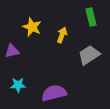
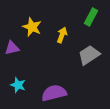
green rectangle: rotated 42 degrees clockwise
purple triangle: moved 3 px up
cyan star: rotated 21 degrees clockwise
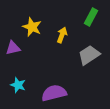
purple triangle: moved 1 px right
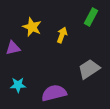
gray trapezoid: moved 14 px down
cyan star: rotated 21 degrees counterclockwise
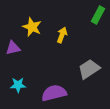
green rectangle: moved 7 px right, 2 px up
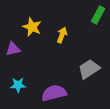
purple triangle: moved 1 px down
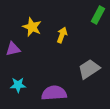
purple semicircle: rotated 10 degrees clockwise
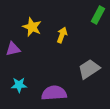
cyan star: moved 1 px right
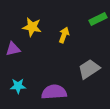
green rectangle: moved 4 px down; rotated 36 degrees clockwise
yellow star: rotated 12 degrees counterclockwise
yellow arrow: moved 2 px right
cyan star: moved 1 px left, 1 px down
purple semicircle: moved 1 px up
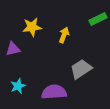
yellow star: rotated 18 degrees counterclockwise
gray trapezoid: moved 8 px left
cyan star: rotated 21 degrees counterclockwise
